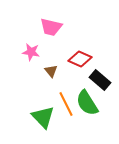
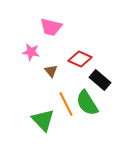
green triangle: moved 3 px down
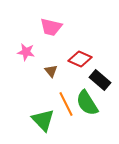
pink star: moved 5 px left
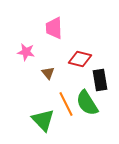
pink trapezoid: moved 3 px right, 1 px down; rotated 75 degrees clockwise
red diamond: rotated 10 degrees counterclockwise
brown triangle: moved 3 px left, 2 px down
black rectangle: rotated 40 degrees clockwise
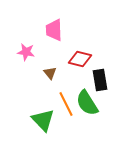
pink trapezoid: moved 2 px down
brown triangle: moved 2 px right
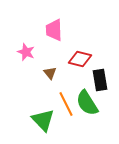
pink star: rotated 12 degrees clockwise
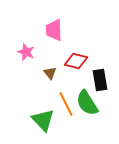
red diamond: moved 4 px left, 2 px down
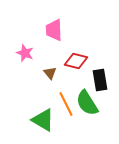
pink star: moved 1 px left, 1 px down
green triangle: rotated 15 degrees counterclockwise
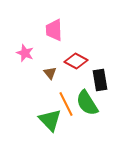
red diamond: rotated 15 degrees clockwise
green triangle: moved 7 px right; rotated 15 degrees clockwise
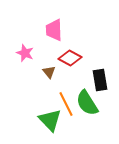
red diamond: moved 6 px left, 3 px up
brown triangle: moved 1 px left, 1 px up
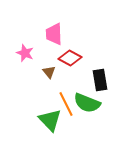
pink trapezoid: moved 4 px down
green semicircle: rotated 36 degrees counterclockwise
